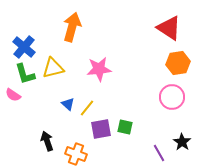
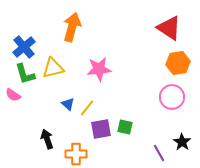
blue cross: rotated 10 degrees clockwise
black arrow: moved 2 px up
orange cross: rotated 20 degrees counterclockwise
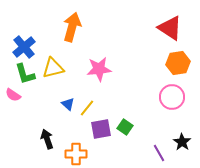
red triangle: moved 1 px right
green square: rotated 21 degrees clockwise
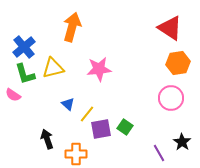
pink circle: moved 1 px left, 1 px down
yellow line: moved 6 px down
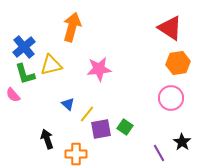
yellow triangle: moved 2 px left, 3 px up
pink semicircle: rotated 14 degrees clockwise
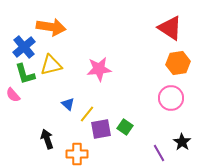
orange arrow: moved 21 px left; rotated 84 degrees clockwise
orange cross: moved 1 px right
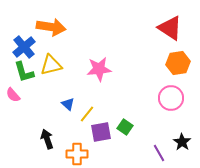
green L-shape: moved 1 px left, 2 px up
purple square: moved 3 px down
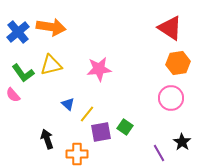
blue cross: moved 6 px left, 15 px up
green L-shape: moved 1 px left, 1 px down; rotated 20 degrees counterclockwise
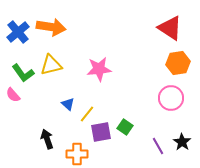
purple line: moved 1 px left, 7 px up
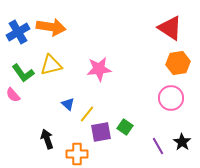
blue cross: rotated 10 degrees clockwise
